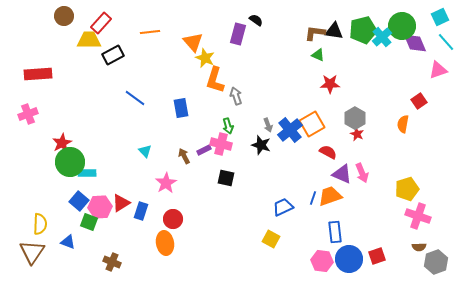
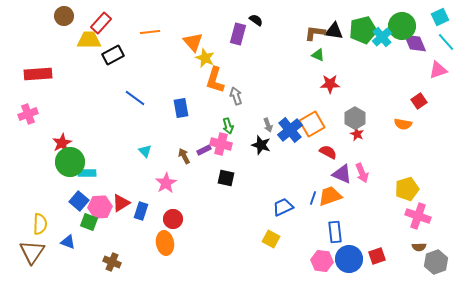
orange semicircle at (403, 124): rotated 90 degrees counterclockwise
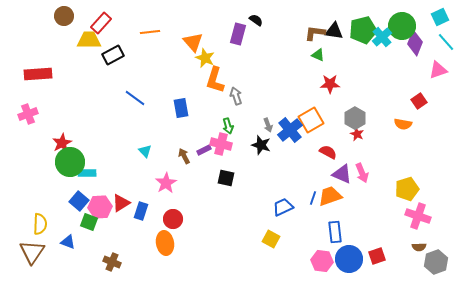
purple diamond at (415, 43): rotated 45 degrees clockwise
orange square at (312, 124): moved 1 px left, 4 px up
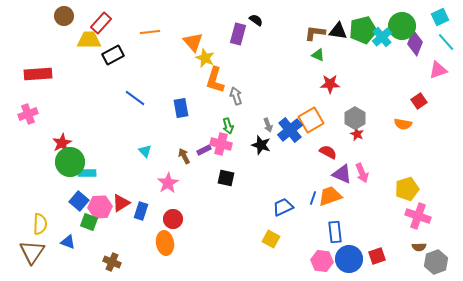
black triangle at (334, 31): moved 4 px right
pink star at (166, 183): moved 2 px right
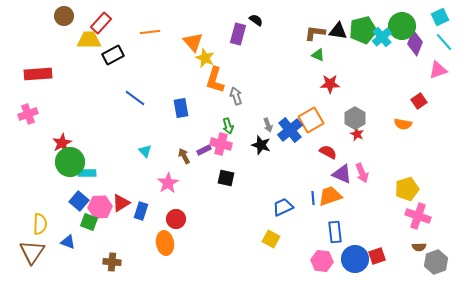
cyan line at (446, 42): moved 2 px left
blue line at (313, 198): rotated 24 degrees counterclockwise
red circle at (173, 219): moved 3 px right
blue circle at (349, 259): moved 6 px right
brown cross at (112, 262): rotated 18 degrees counterclockwise
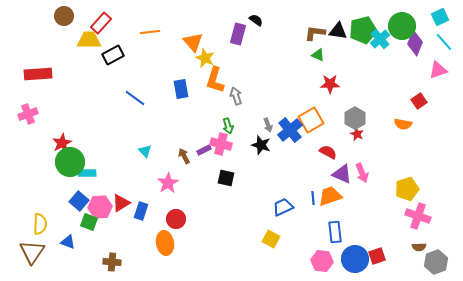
cyan cross at (382, 37): moved 2 px left, 2 px down
blue rectangle at (181, 108): moved 19 px up
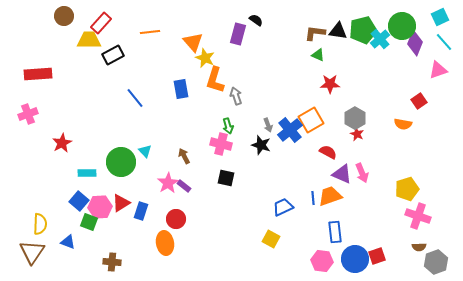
blue line at (135, 98): rotated 15 degrees clockwise
purple rectangle at (204, 150): moved 20 px left, 36 px down; rotated 64 degrees clockwise
green circle at (70, 162): moved 51 px right
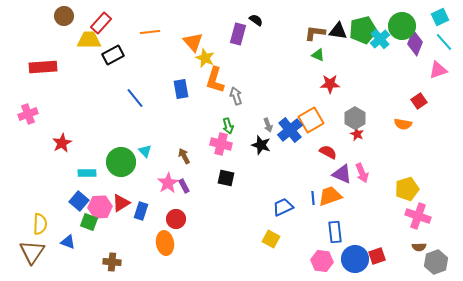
red rectangle at (38, 74): moved 5 px right, 7 px up
purple rectangle at (184, 186): rotated 24 degrees clockwise
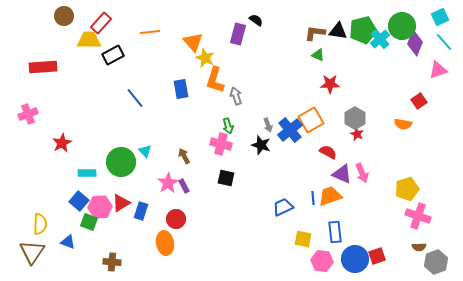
yellow square at (271, 239): moved 32 px right; rotated 18 degrees counterclockwise
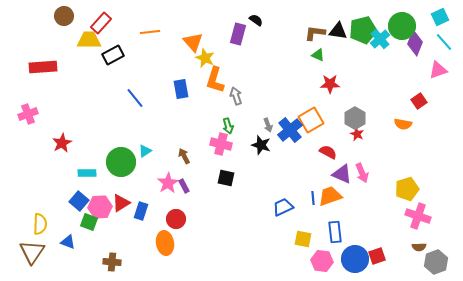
cyan triangle at (145, 151): rotated 40 degrees clockwise
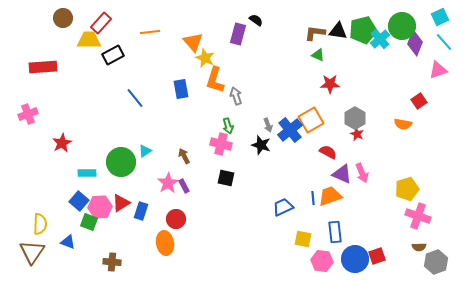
brown circle at (64, 16): moved 1 px left, 2 px down
